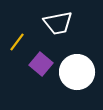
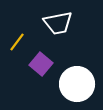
white circle: moved 12 px down
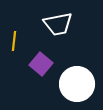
white trapezoid: moved 1 px down
yellow line: moved 3 px left, 1 px up; rotated 30 degrees counterclockwise
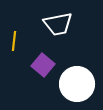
purple square: moved 2 px right, 1 px down
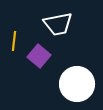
purple square: moved 4 px left, 9 px up
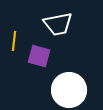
purple square: rotated 25 degrees counterclockwise
white circle: moved 8 px left, 6 px down
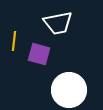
white trapezoid: moved 1 px up
purple square: moved 2 px up
